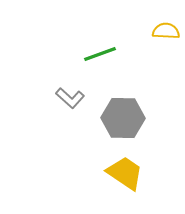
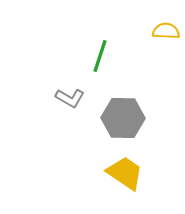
green line: moved 2 px down; rotated 52 degrees counterclockwise
gray L-shape: rotated 12 degrees counterclockwise
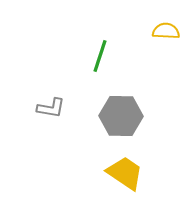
gray L-shape: moved 19 px left, 10 px down; rotated 20 degrees counterclockwise
gray hexagon: moved 2 px left, 2 px up
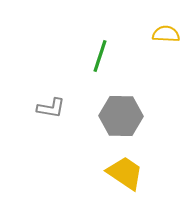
yellow semicircle: moved 3 px down
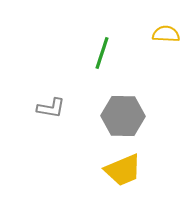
green line: moved 2 px right, 3 px up
gray hexagon: moved 2 px right
yellow trapezoid: moved 2 px left, 3 px up; rotated 123 degrees clockwise
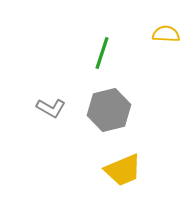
gray L-shape: rotated 20 degrees clockwise
gray hexagon: moved 14 px left, 6 px up; rotated 15 degrees counterclockwise
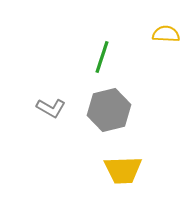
green line: moved 4 px down
yellow trapezoid: rotated 21 degrees clockwise
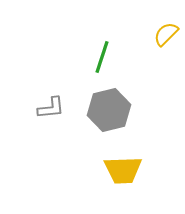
yellow semicircle: rotated 48 degrees counterclockwise
gray L-shape: rotated 36 degrees counterclockwise
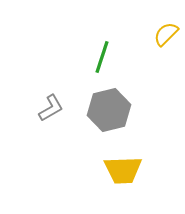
gray L-shape: rotated 24 degrees counterclockwise
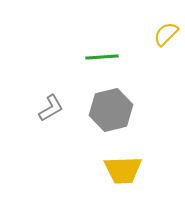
green line: rotated 68 degrees clockwise
gray hexagon: moved 2 px right
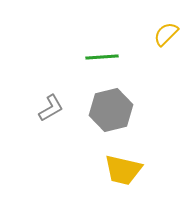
yellow trapezoid: rotated 15 degrees clockwise
